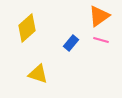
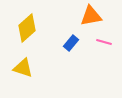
orange triangle: moved 8 px left; rotated 25 degrees clockwise
pink line: moved 3 px right, 2 px down
yellow triangle: moved 15 px left, 6 px up
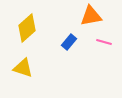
blue rectangle: moved 2 px left, 1 px up
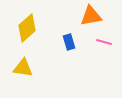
blue rectangle: rotated 56 degrees counterclockwise
yellow triangle: rotated 10 degrees counterclockwise
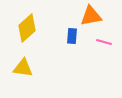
blue rectangle: moved 3 px right, 6 px up; rotated 21 degrees clockwise
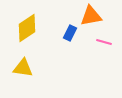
yellow diamond: rotated 8 degrees clockwise
blue rectangle: moved 2 px left, 3 px up; rotated 21 degrees clockwise
